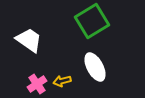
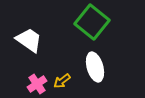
green square: moved 1 px down; rotated 20 degrees counterclockwise
white ellipse: rotated 12 degrees clockwise
yellow arrow: rotated 24 degrees counterclockwise
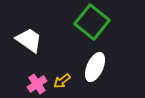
white ellipse: rotated 40 degrees clockwise
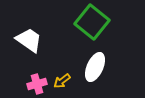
pink cross: rotated 18 degrees clockwise
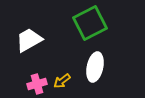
green square: moved 2 px left, 1 px down; rotated 24 degrees clockwise
white trapezoid: rotated 64 degrees counterclockwise
white ellipse: rotated 12 degrees counterclockwise
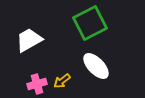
white ellipse: moved 1 px right, 1 px up; rotated 56 degrees counterclockwise
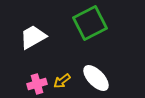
white trapezoid: moved 4 px right, 3 px up
white ellipse: moved 12 px down
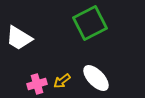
white trapezoid: moved 14 px left, 1 px down; rotated 120 degrees counterclockwise
